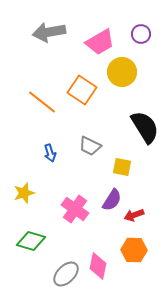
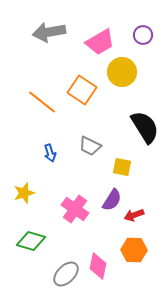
purple circle: moved 2 px right, 1 px down
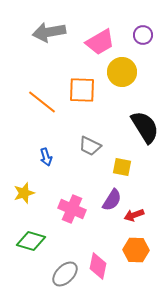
orange square: rotated 32 degrees counterclockwise
blue arrow: moved 4 px left, 4 px down
pink cross: moved 3 px left; rotated 12 degrees counterclockwise
orange hexagon: moved 2 px right
gray ellipse: moved 1 px left
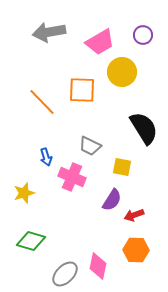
orange line: rotated 8 degrees clockwise
black semicircle: moved 1 px left, 1 px down
pink cross: moved 32 px up
